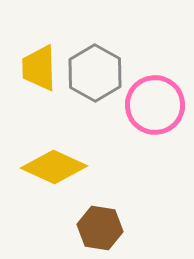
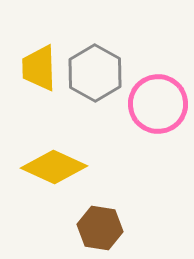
pink circle: moved 3 px right, 1 px up
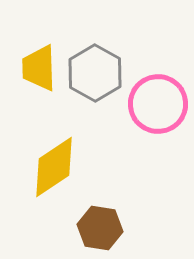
yellow diamond: rotated 58 degrees counterclockwise
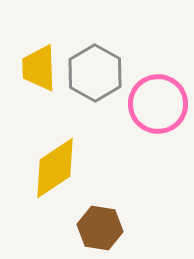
yellow diamond: moved 1 px right, 1 px down
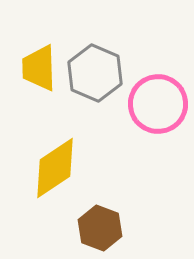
gray hexagon: rotated 6 degrees counterclockwise
brown hexagon: rotated 12 degrees clockwise
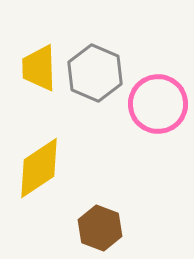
yellow diamond: moved 16 px left
